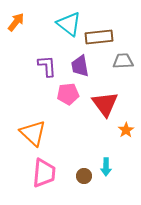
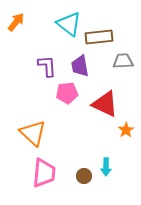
pink pentagon: moved 1 px left, 1 px up
red triangle: rotated 28 degrees counterclockwise
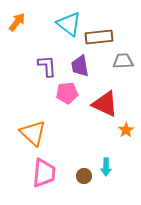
orange arrow: moved 1 px right
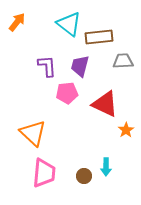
purple trapezoid: rotated 25 degrees clockwise
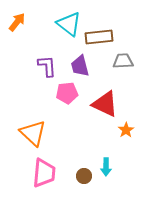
purple trapezoid: rotated 30 degrees counterclockwise
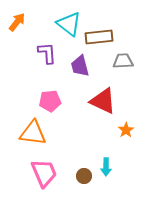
purple L-shape: moved 13 px up
pink pentagon: moved 17 px left, 8 px down
red triangle: moved 2 px left, 3 px up
orange triangle: rotated 36 degrees counterclockwise
pink trapezoid: rotated 28 degrees counterclockwise
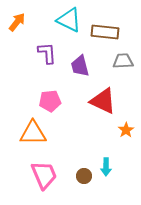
cyan triangle: moved 4 px up; rotated 12 degrees counterclockwise
brown rectangle: moved 6 px right, 5 px up; rotated 12 degrees clockwise
orange triangle: rotated 8 degrees counterclockwise
pink trapezoid: moved 2 px down
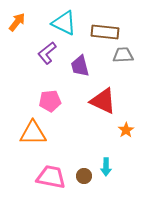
cyan triangle: moved 5 px left, 3 px down
purple L-shape: rotated 125 degrees counterclockwise
gray trapezoid: moved 6 px up
pink trapezoid: moved 7 px right, 2 px down; rotated 56 degrees counterclockwise
